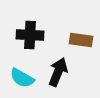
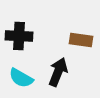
black cross: moved 11 px left, 1 px down
cyan semicircle: moved 1 px left
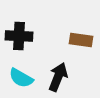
black arrow: moved 5 px down
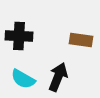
cyan semicircle: moved 2 px right, 1 px down
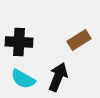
black cross: moved 6 px down
brown rectangle: moved 2 px left; rotated 40 degrees counterclockwise
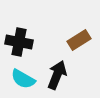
black cross: rotated 8 degrees clockwise
black arrow: moved 1 px left, 2 px up
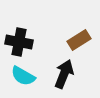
black arrow: moved 7 px right, 1 px up
cyan semicircle: moved 3 px up
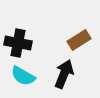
black cross: moved 1 px left, 1 px down
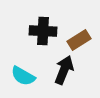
black cross: moved 25 px right, 12 px up; rotated 8 degrees counterclockwise
black arrow: moved 4 px up
